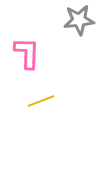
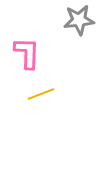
yellow line: moved 7 px up
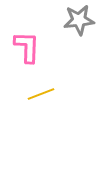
pink L-shape: moved 6 px up
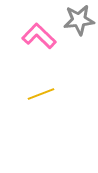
pink L-shape: moved 12 px right, 11 px up; rotated 48 degrees counterclockwise
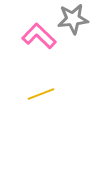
gray star: moved 6 px left, 1 px up
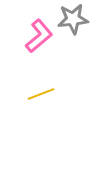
pink L-shape: rotated 96 degrees clockwise
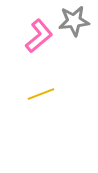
gray star: moved 1 px right, 2 px down
